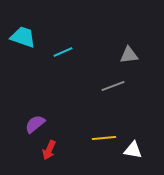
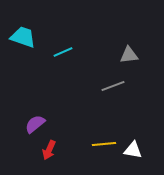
yellow line: moved 6 px down
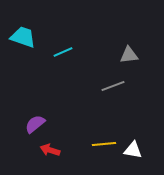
red arrow: moved 1 px right; rotated 84 degrees clockwise
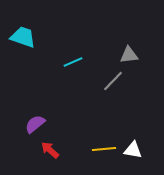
cyan line: moved 10 px right, 10 px down
gray line: moved 5 px up; rotated 25 degrees counterclockwise
yellow line: moved 5 px down
red arrow: rotated 24 degrees clockwise
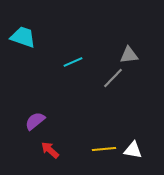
gray line: moved 3 px up
purple semicircle: moved 3 px up
